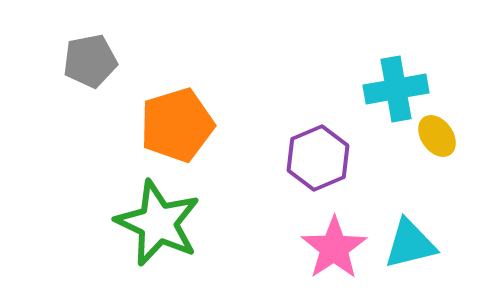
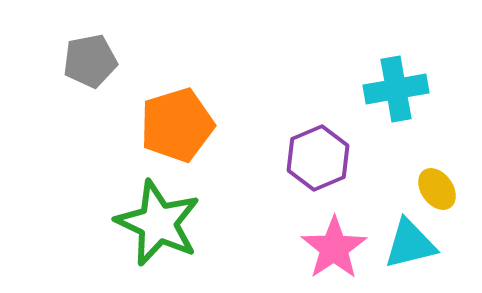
yellow ellipse: moved 53 px down
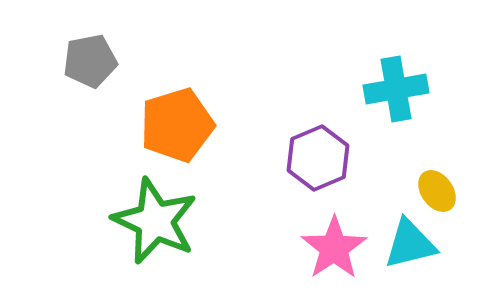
yellow ellipse: moved 2 px down
green star: moved 3 px left, 2 px up
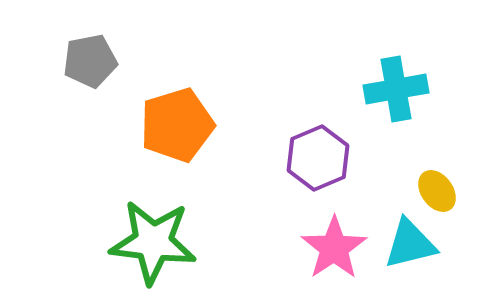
green star: moved 2 px left, 21 px down; rotated 18 degrees counterclockwise
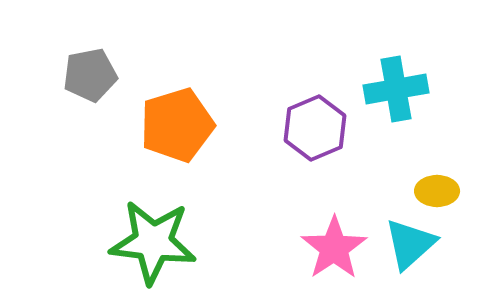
gray pentagon: moved 14 px down
purple hexagon: moved 3 px left, 30 px up
yellow ellipse: rotated 54 degrees counterclockwise
cyan triangle: rotated 28 degrees counterclockwise
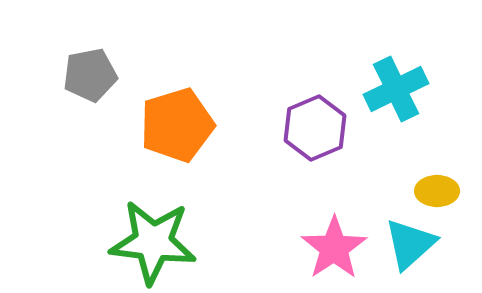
cyan cross: rotated 16 degrees counterclockwise
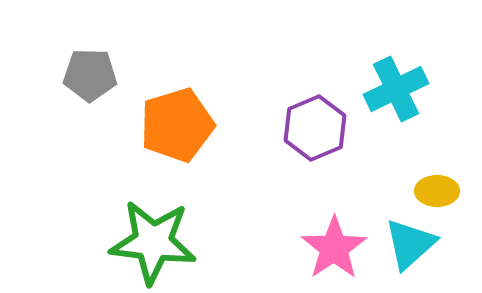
gray pentagon: rotated 12 degrees clockwise
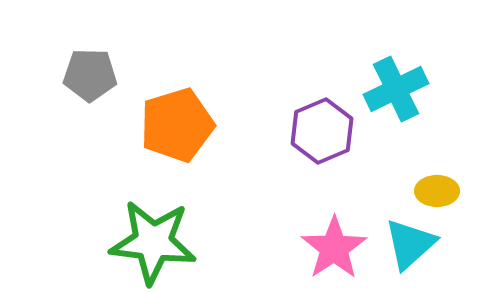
purple hexagon: moved 7 px right, 3 px down
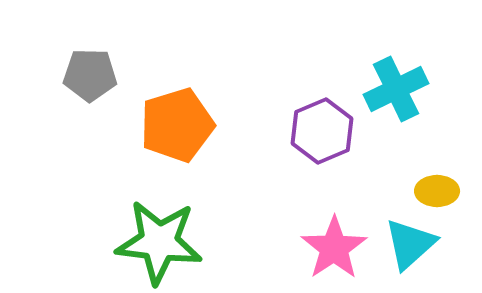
green star: moved 6 px right
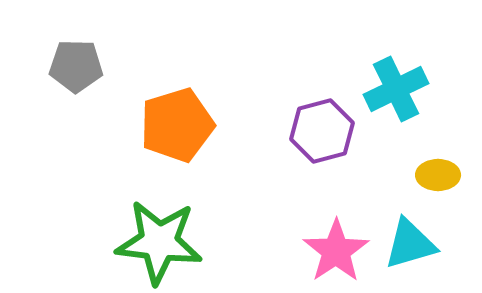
gray pentagon: moved 14 px left, 9 px up
purple hexagon: rotated 8 degrees clockwise
yellow ellipse: moved 1 px right, 16 px up
cyan triangle: rotated 26 degrees clockwise
pink star: moved 2 px right, 3 px down
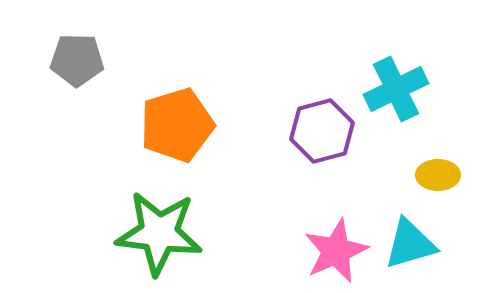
gray pentagon: moved 1 px right, 6 px up
green star: moved 9 px up
pink star: rotated 10 degrees clockwise
